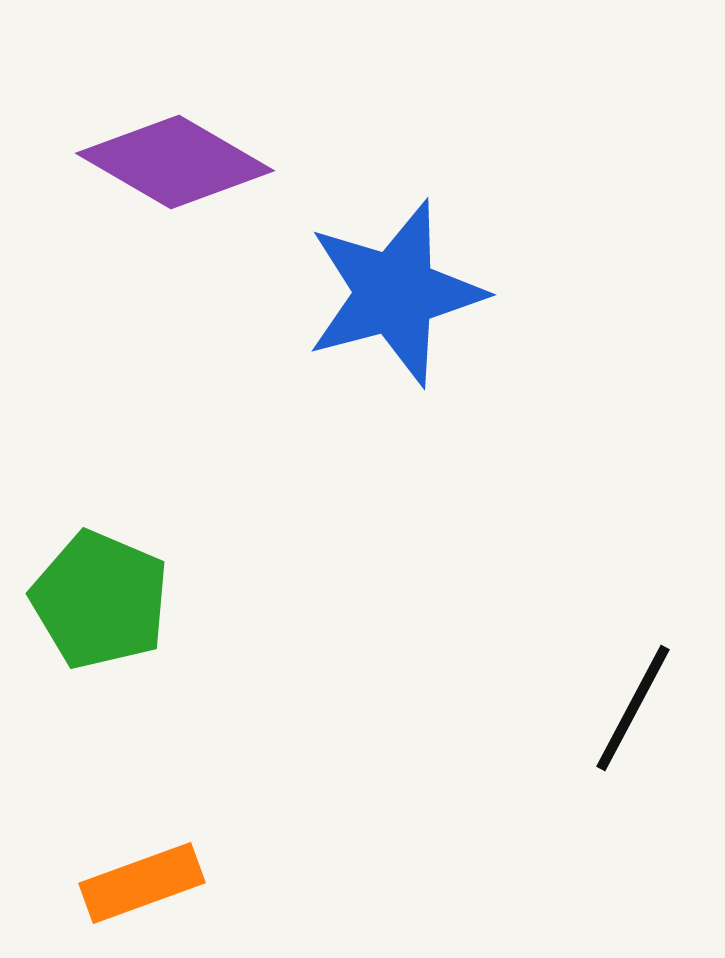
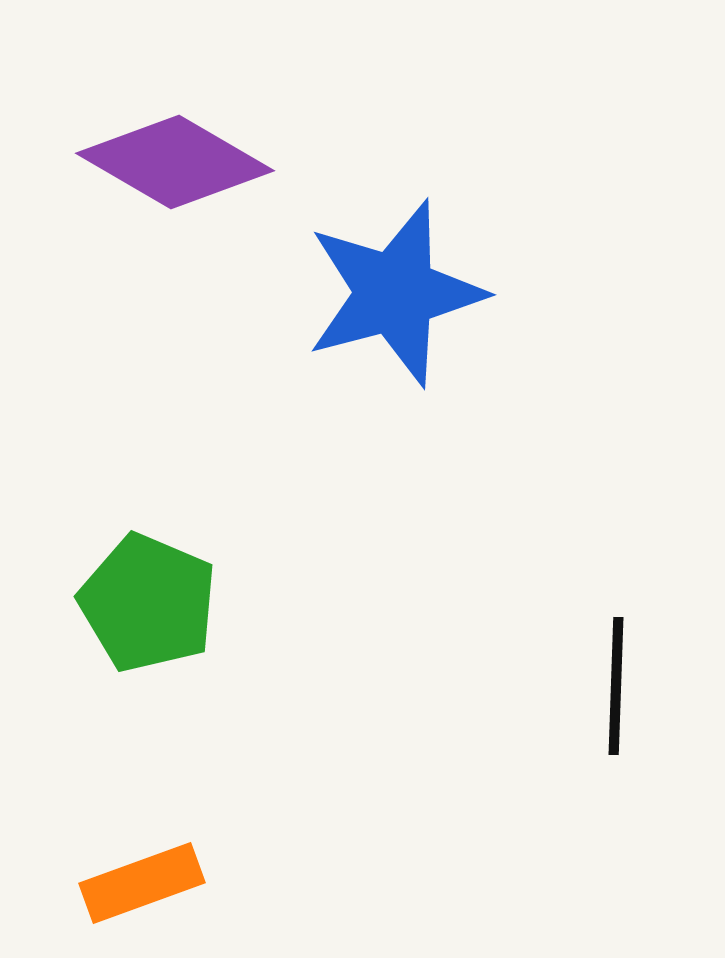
green pentagon: moved 48 px right, 3 px down
black line: moved 17 px left, 22 px up; rotated 26 degrees counterclockwise
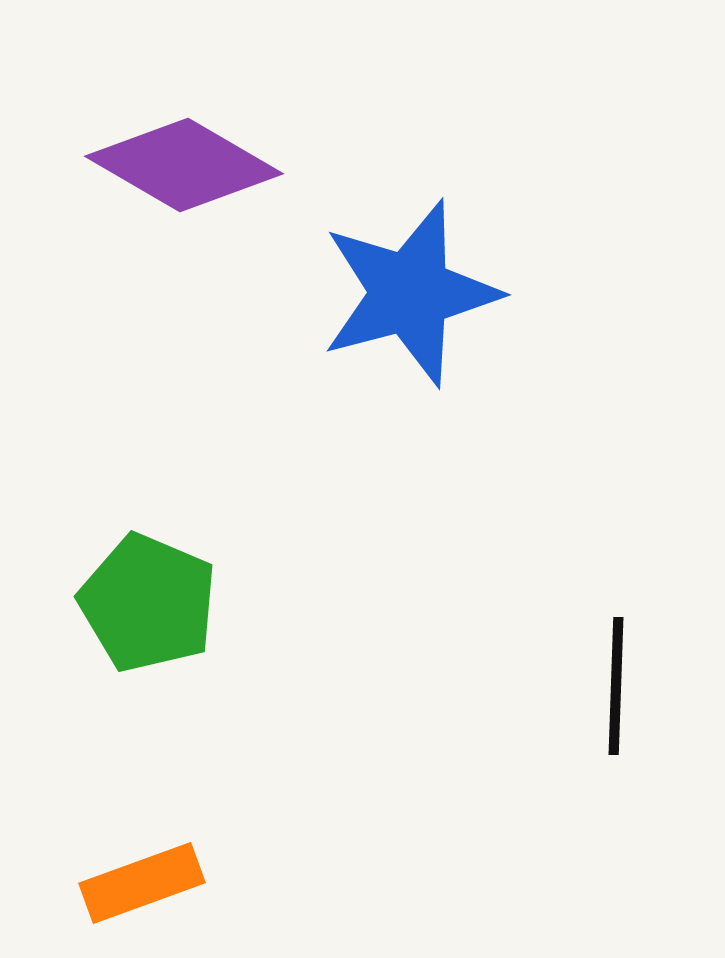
purple diamond: moved 9 px right, 3 px down
blue star: moved 15 px right
